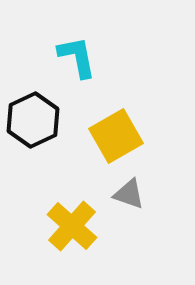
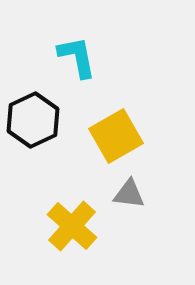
gray triangle: rotated 12 degrees counterclockwise
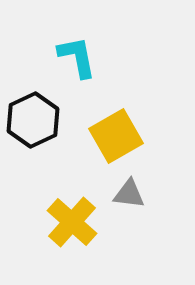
yellow cross: moved 4 px up
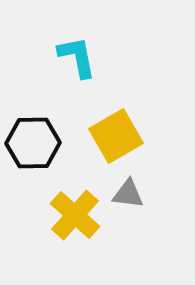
black hexagon: moved 23 px down; rotated 24 degrees clockwise
gray triangle: moved 1 px left
yellow cross: moved 3 px right, 7 px up
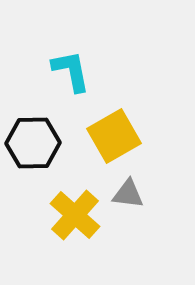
cyan L-shape: moved 6 px left, 14 px down
yellow square: moved 2 px left
